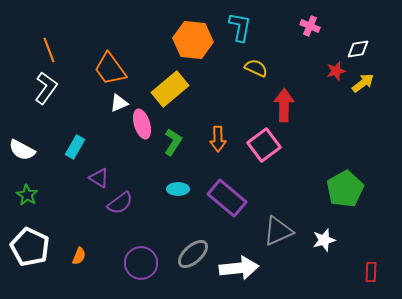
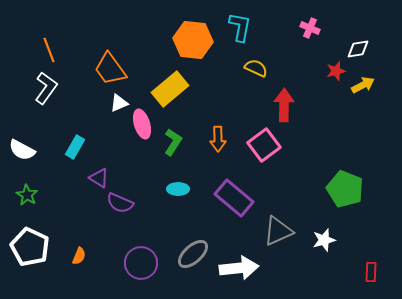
pink cross: moved 2 px down
yellow arrow: moved 2 px down; rotated 10 degrees clockwise
green pentagon: rotated 21 degrees counterclockwise
purple rectangle: moved 7 px right
purple semicircle: rotated 60 degrees clockwise
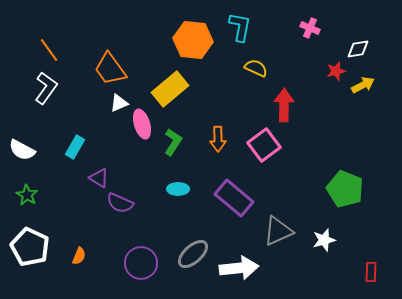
orange line: rotated 15 degrees counterclockwise
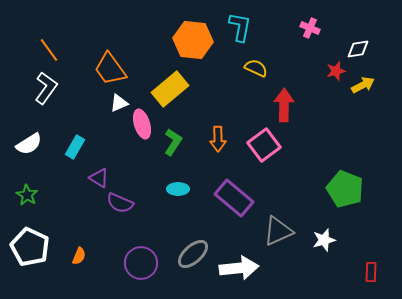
white semicircle: moved 7 px right, 6 px up; rotated 60 degrees counterclockwise
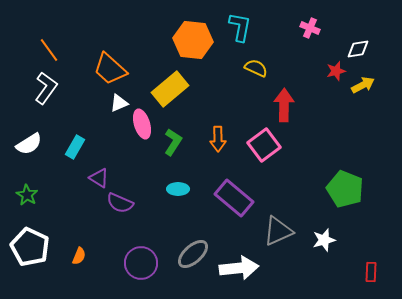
orange trapezoid: rotated 12 degrees counterclockwise
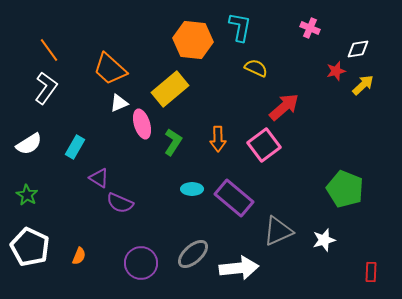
yellow arrow: rotated 15 degrees counterclockwise
red arrow: moved 2 px down; rotated 48 degrees clockwise
cyan ellipse: moved 14 px right
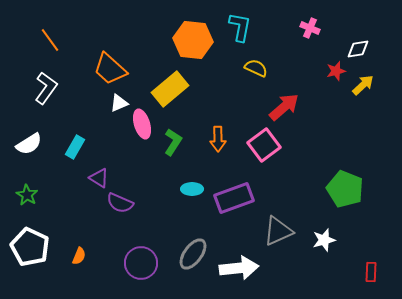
orange line: moved 1 px right, 10 px up
purple rectangle: rotated 60 degrees counterclockwise
gray ellipse: rotated 12 degrees counterclockwise
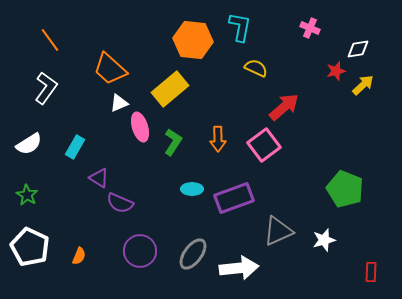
pink ellipse: moved 2 px left, 3 px down
purple circle: moved 1 px left, 12 px up
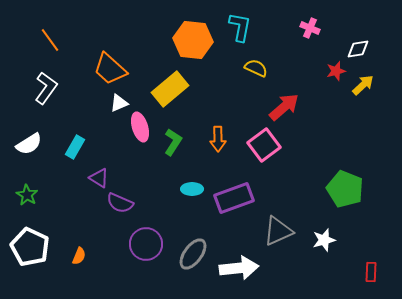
purple circle: moved 6 px right, 7 px up
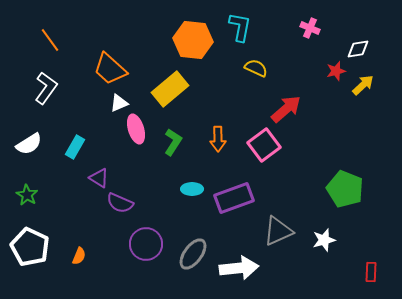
red arrow: moved 2 px right, 2 px down
pink ellipse: moved 4 px left, 2 px down
